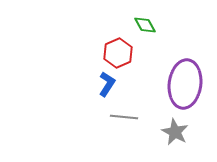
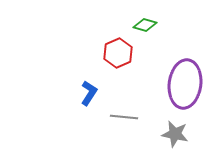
green diamond: rotated 45 degrees counterclockwise
blue L-shape: moved 18 px left, 9 px down
gray star: moved 2 px down; rotated 16 degrees counterclockwise
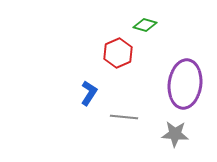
gray star: rotated 8 degrees counterclockwise
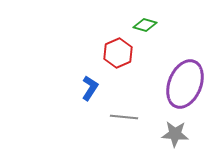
purple ellipse: rotated 15 degrees clockwise
blue L-shape: moved 1 px right, 5 px up
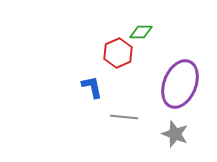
green diamond: moved 4 px left, 7 px down; rotated 15 degrees counterclockwise
purple ellipse: moved 5 px left
blue L-shape: moved 2 px right, 1 px up; rotated 45 degrees counterclockwise
gray star: rotated 16 degrees clockwise
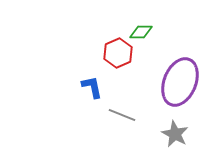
purple ellipse: moved 2 px up
gray line: moved 2 px left, 2 px up; rotated 16 degrees clockwise
gray star: rotated 8 degrees clockwise
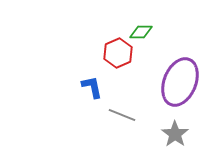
gray star: rotated 8 degrees clockwise
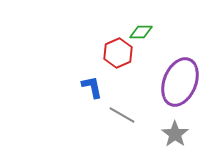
gray line: rotated 8 degrees clockwise
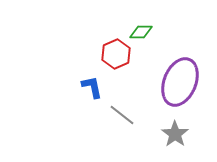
red hexagon: moved 2 px left, 1 px down
gray line: rotated 8 degrees clockwise
